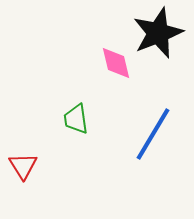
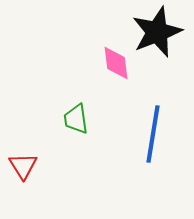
black star: moved 1 px left, 1 px up
pink diamond: rotated 6 degrees clockwise
blue line: rotated 22 degrees counterclockwise
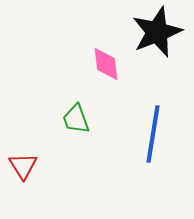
pink diamond: moved 10 px left, 1 px down
green trapezoid: rotated 12 degrees counterclockwise
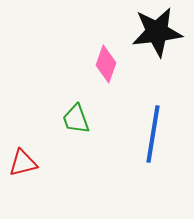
black star: rotated 15 degrees clockwise
pink diamond: rotated 27 degrees clockwise
red triangle: moved 3 px up; rotated 48 degrees clockwise
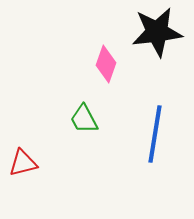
green trapezoid: moved 8 px right; rotated 8 degrees counterclockwise
blue line: moved 2 px right
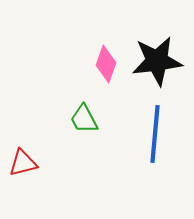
black star: moved 29 px down
blue line: rotated 4 degrees counterclockwise
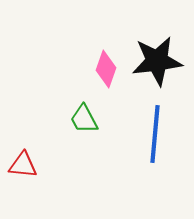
pink diamond: moved 5 px down
red triangle: moved 2 px down; rotated 20 degrees clockwise
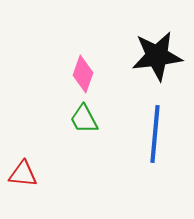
black star: moved 5 px up
pink diamond: moved 23 px left, 5 px down
red triangle: moved 9 px down
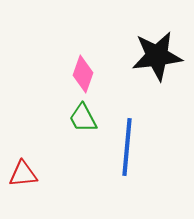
green trapezoid: moved 1 px left, 1 px up
blue line: moved 28 px left, 13 px down
red triangle: rotated 12 degrees counterclockwise
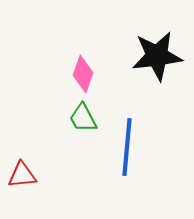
red triangle: moved 1 px left, 1 px down
